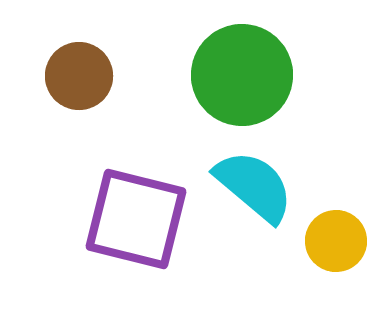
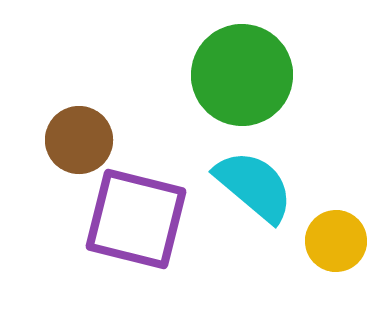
brown circle: moved 64 px down
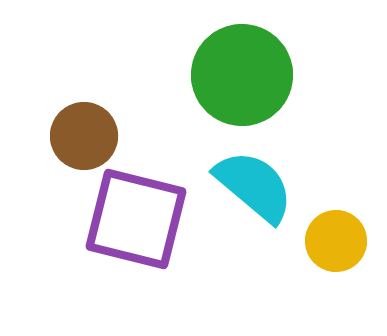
brown circle: moved 5 px right, 4 px up
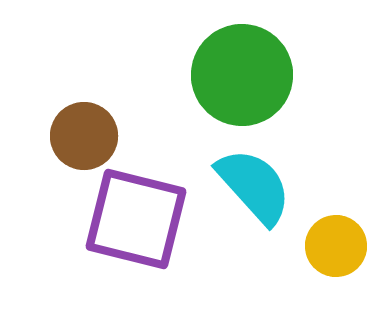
cyan semicircle: rotated 8 degrees clockwise
yellow circle: moved 5 px down
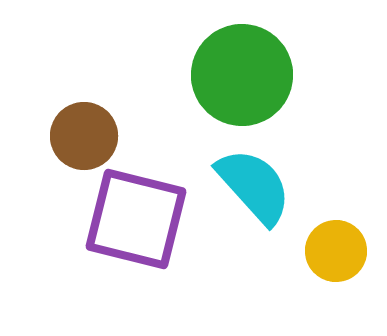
yellow circle: moved 5 px down
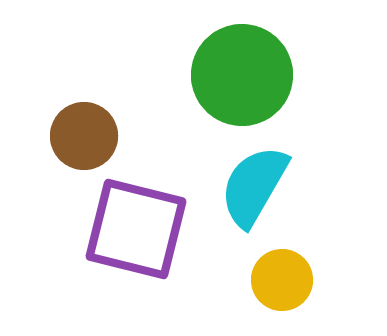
cyan semicircle: rotated 108 degrees counterclockwise
purple square: moved 10 px down
yellow circle: moved 54 px left, 29 px down
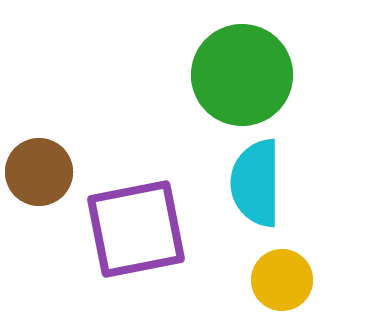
brown circle: moved 45 px left, 36 px down
cyan semicircle: moved 2 px right, 3 px up; rotated 30 degrees counterclockwise
purple square: rotated 25 degrees counterclockwise
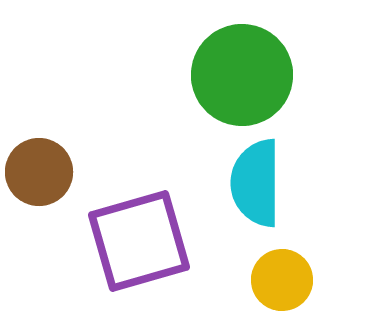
purple square: moved 3 px right, 12 px down; rotated 5 degrees counterclockwise
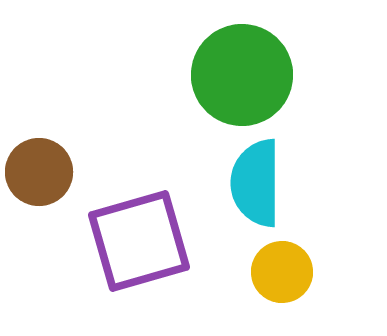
yellow circle: moved 8 px up
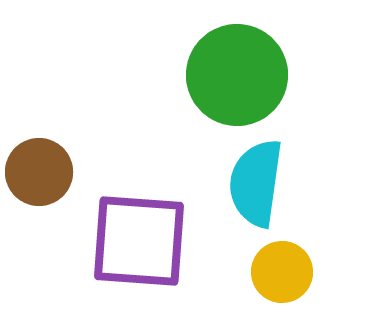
green circle: moved 5 px left
cyan semicircle: rotated 8 degrees clockwise
purple square: rotated 20 degrees clockwise
